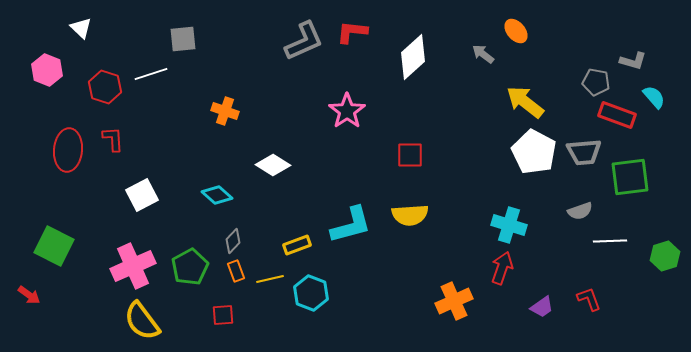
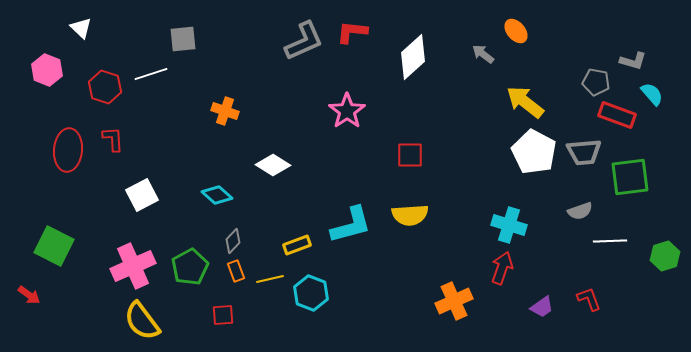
cyan semicircle at (654, 97): moved 2 px left, 3 px up
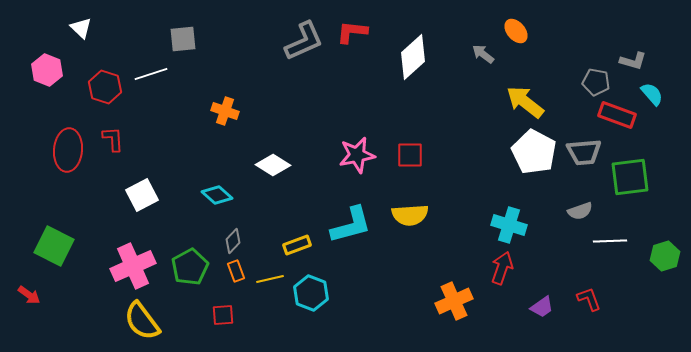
pink star at (347, 111): moved 10 px right, 44 px down; rotated 24 degrees clockwise
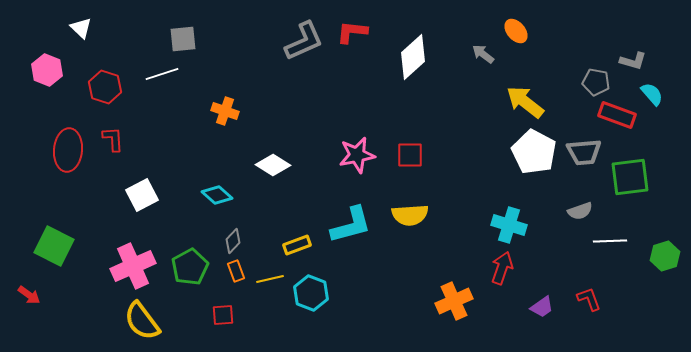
white line at (151, 74): moved 11 px right
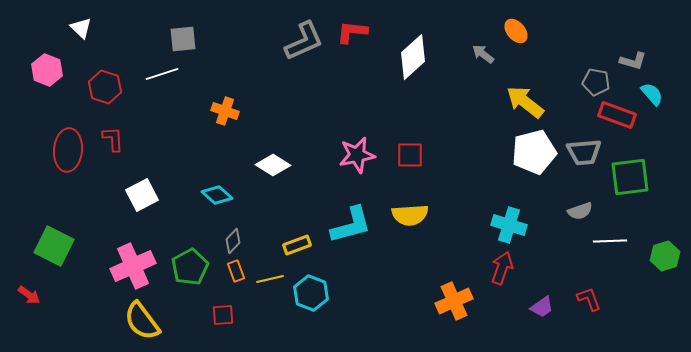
white pentagon at (534, 152): rotated 30 degrees clockwise
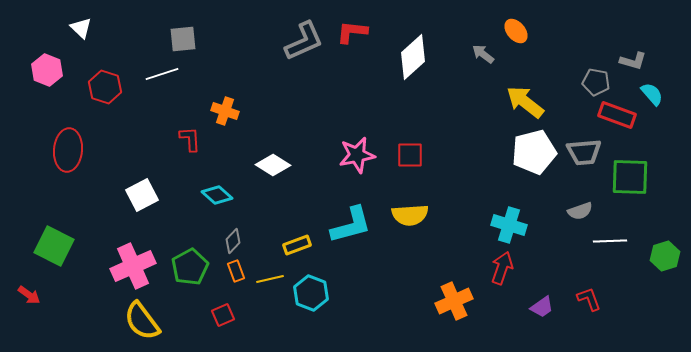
red L-shape at (113, 139): moved 77 px right
green square at (630, 177): rotated 9 degrees clockwise
red square at (223, 315): rotated 20 degrees counterclockwise
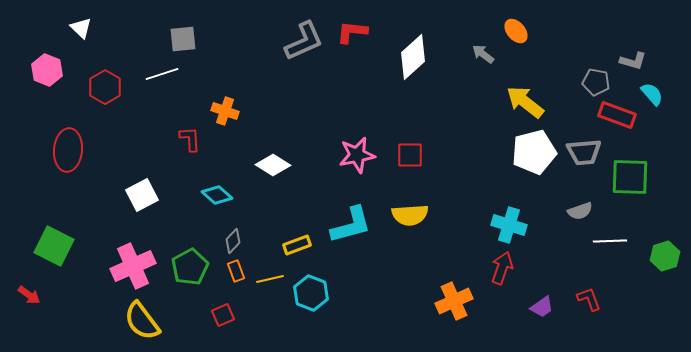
red hexagon at (105, 87): rotated 12 degrees clockwise
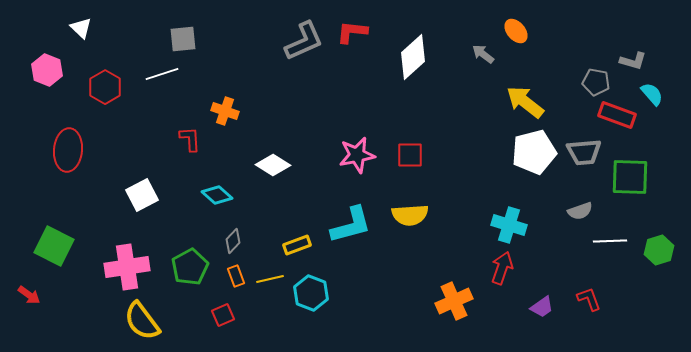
green hexagon at (665, 256): moved 6 px left, 6 px up
pink cross at (133, 266): moved 6 px left, 1 px down; rotated 15 degrees clockwise
orange rectangle at (236, 271): moved 5 px down
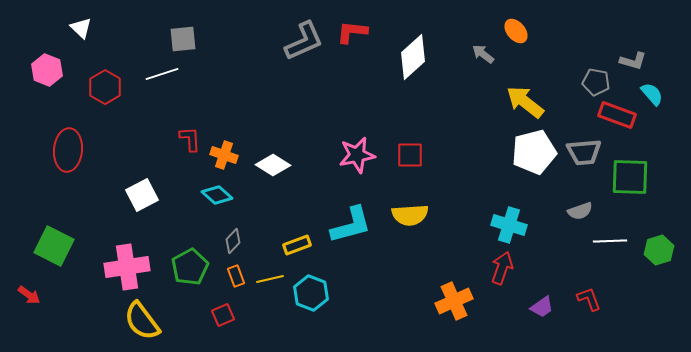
orange cross at (225, 111): moved 1 px left, 44 px down
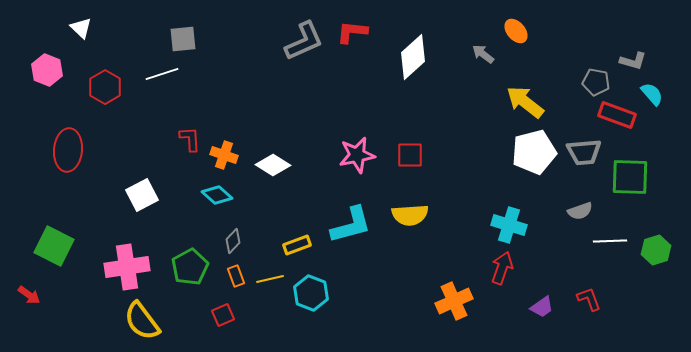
green hexagon at (659, 250): moved 3 px left
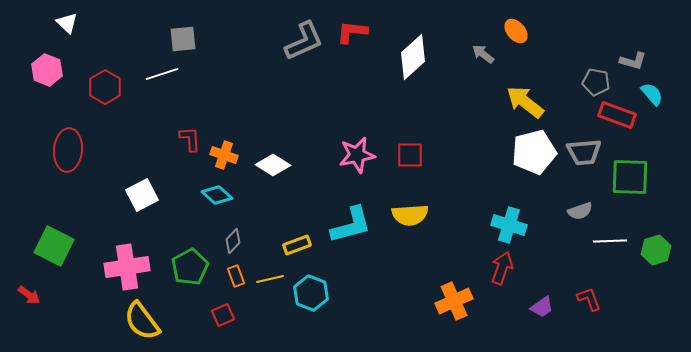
white triangle at (81, 28): moved 14 px left, 5 px up
